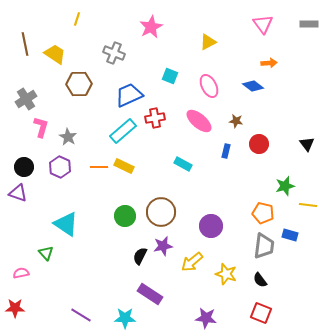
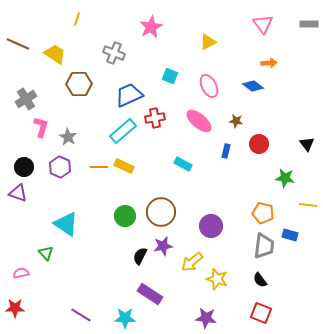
brown line at (25, 44): moved 7 px left; rotated 55 degrees counterclockwise
green star at (285, 186): moved 8 px up; rotated 24 degrees clockwise
yellow star at (226, 274): moved 9 px left, 5 px down
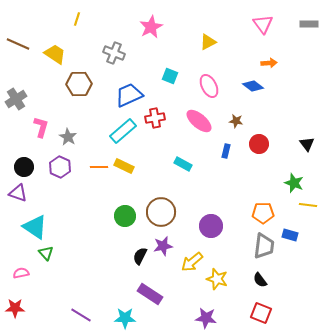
gray cross at (26, 99): moved 10 px left
green star at (285, 178): moved 9 px right, 5 px down; rotated 12 degrees clockwise
orange pentagon at (263, 213): rotated 15 degrees counterclockwise
cyan triangle at (66, 224): moved 31 px left, 3 px down
